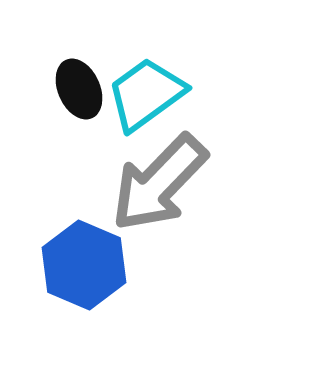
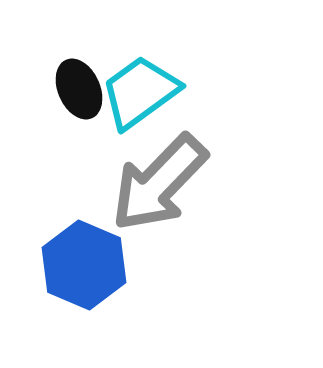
cyan trapezoid: moved 6 px left, 2 px up
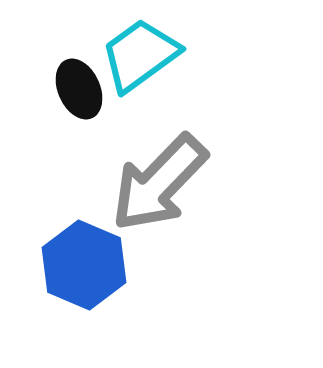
cyan trapezoid: moved 37 px up
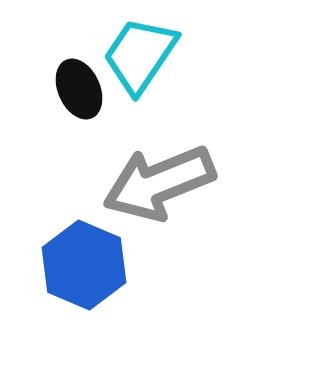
cyan trapezoid: rotated 20 degrees counterclockwise
gray arrow: rotated 24 degrees clockwise
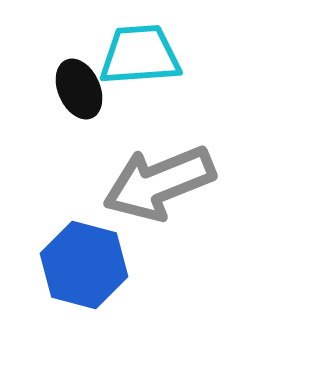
cyan trapezoid: rotated 52 degrees clockwise
blue hexagon: rotated 8 degrees counterclockwise
